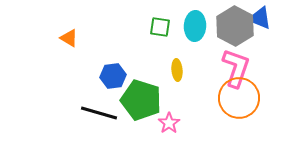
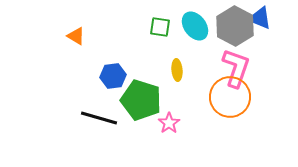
cyan ellipse: rotated 40 degrees counterclockwise
orange triangle: moved 7 px right, 2 px up
orange circle: moved 9 px left, 1 px up
black line: moved 5 px down
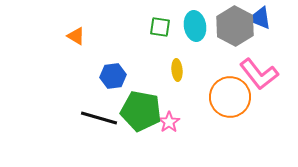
cyan ellipse: rotated 28 degrees clockwise
pink L-shape: moved 23 px right, 6 px down; rotated 123 degrees clockwise
green pentagon: moved 11 px down; rotated 6 degrees counterclockwise
pink star: moved 1 px up
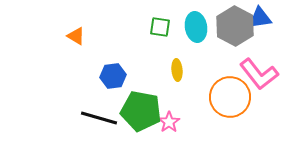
blue triangle: rotated 30 degrees counterclockwise
cyan ellipse: moved 1 px right, 1 px down
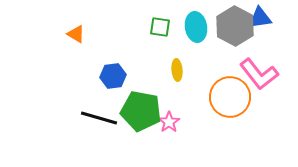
orange triangle: moved 2 px up
